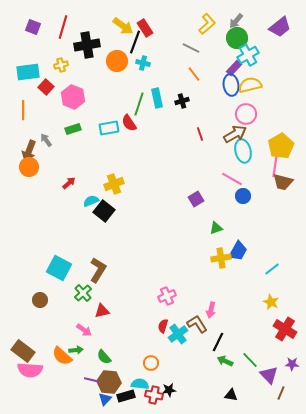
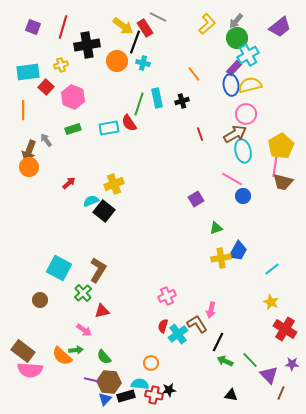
gray line at (191, 48): moved 33 px left, 31 px up
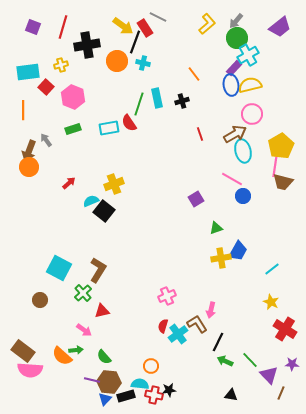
pink circle at (246, 114): moved 6 px right
orange circle at (151, 363): moved 3 px down
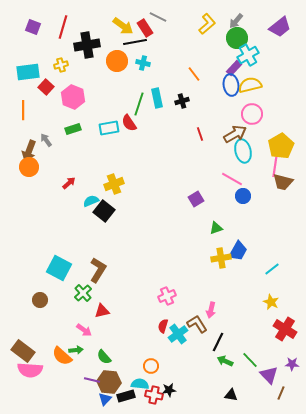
black line at (135, 42): rotated 60 degrees clockwise
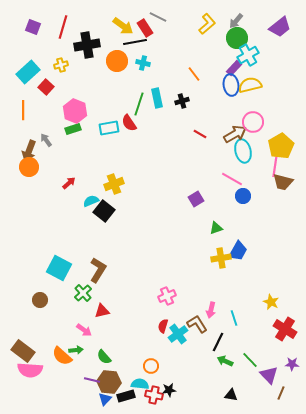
cyan rectangle at (28, 72): rotated 35 degrees counterclockwise
pink hexagon at (73, 97): moved 2 px right, 14 px down
pink circle at (252, 114): moved 1 px right, 8 px down
red line at (200, 134): rotated 40 degrees counterclockwise
cyan line at (272, 269): moved 38 px left, 49 px down; rotated 70 degrees counterclockwise
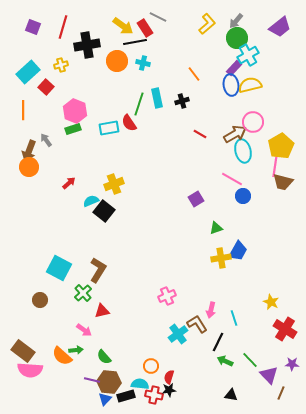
red semicircle at (163, 326): moved 6 px right, 51 px down
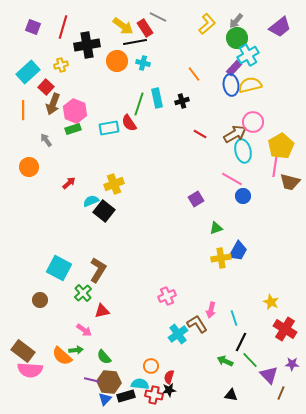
brown arrow at (29, 151): moved 24 px right, 47 px up
brown trapezoid at (283, 182): moved 7 px right
black line at (218, 342): moved 23 px right
